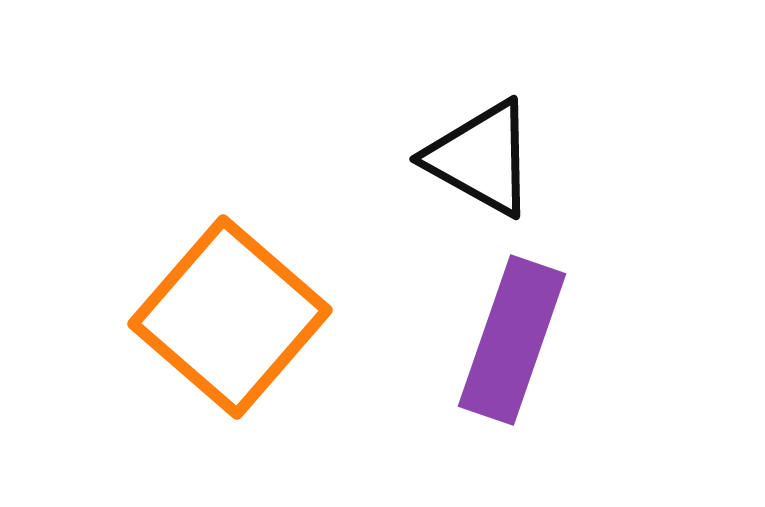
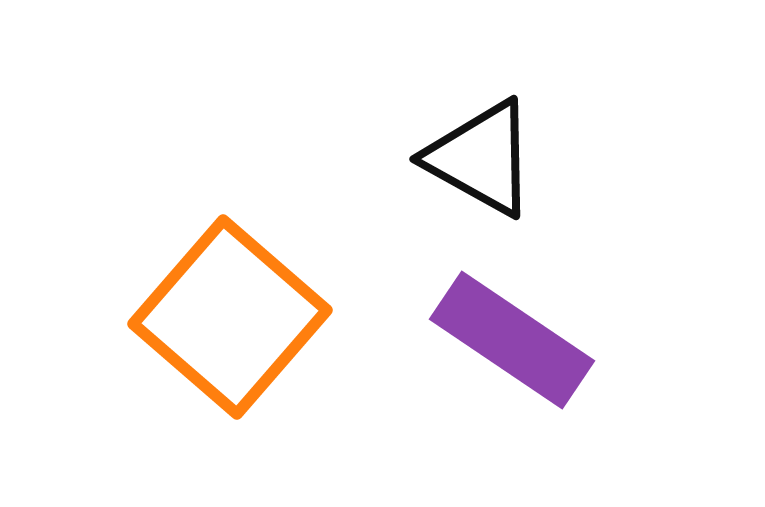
purple rectangle: rotated 75 degrees counterclockwise
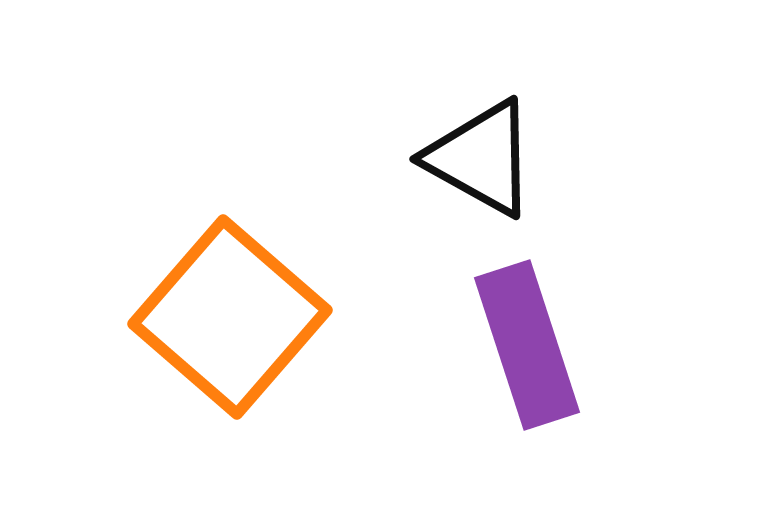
purple rectangle: moved 15 px right, 5 px down; rotated 38 degrees clockwise
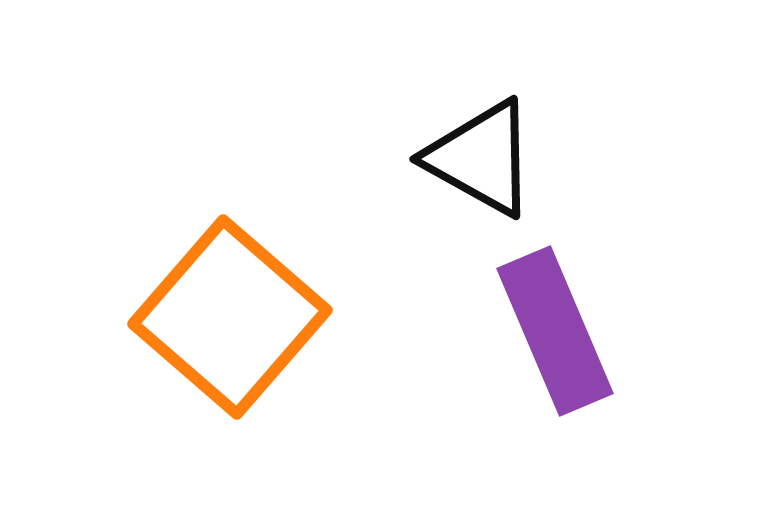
purple rectangle: moved 28 px right, 14 px up; rotated 5 degrees counterclockwise
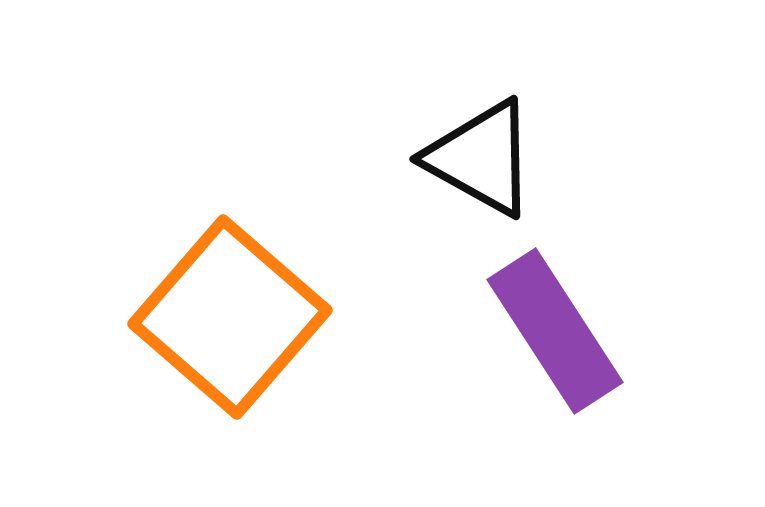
purple rectangle: rotated 10 degrees counterclockwise
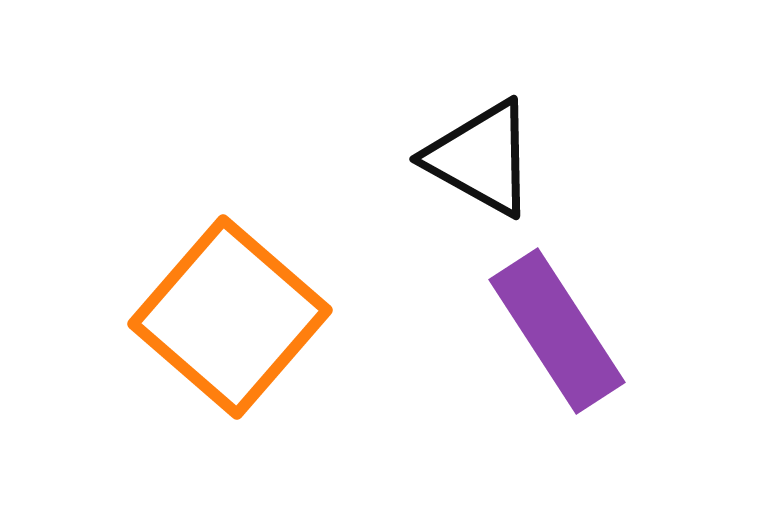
purple rectangle: moved 2 px right
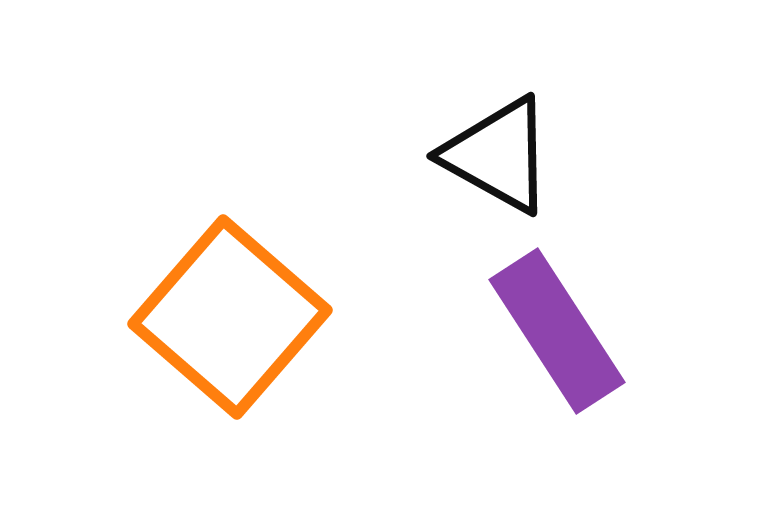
black triangle: moved 17 px right, 3 px up
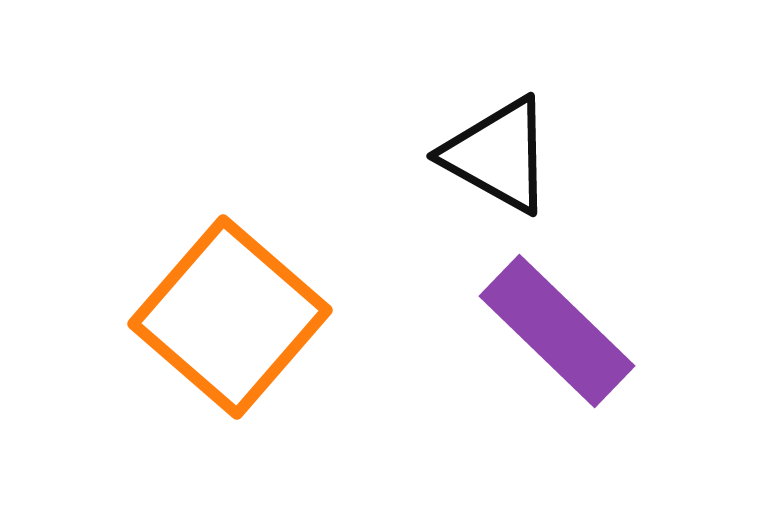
purple rectangle: rotated 13 degrees counterclockwise
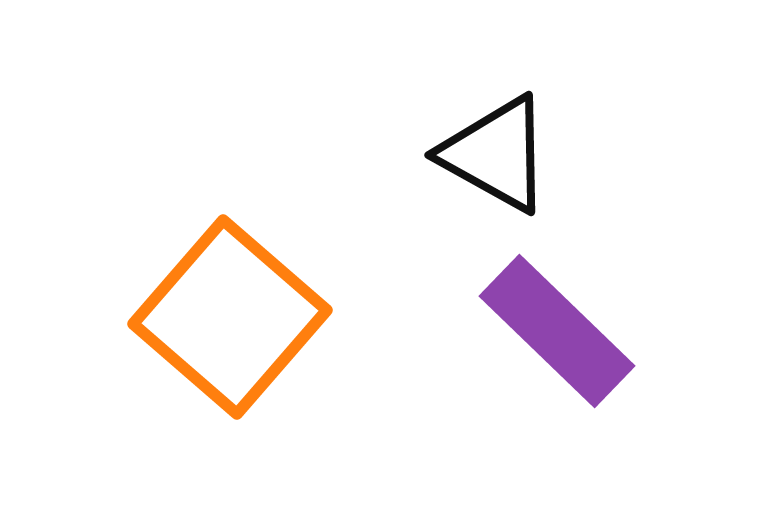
black triangle: moved 2 px left, 1 px up
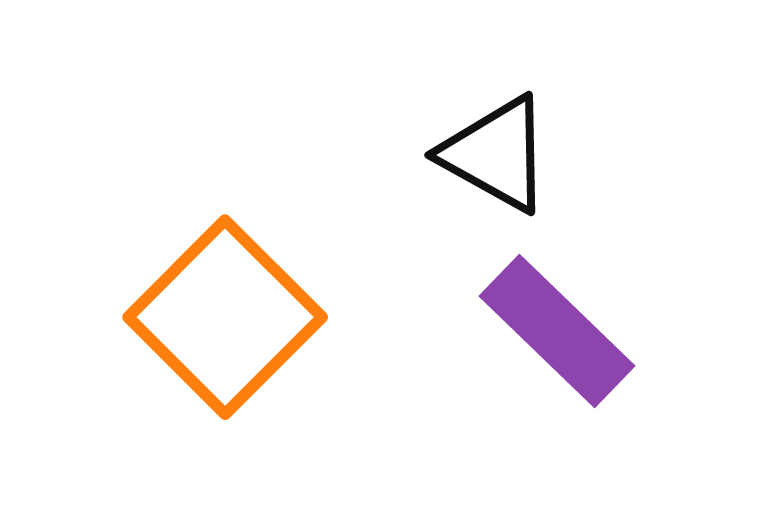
orange square: moved 5 px left; rotated 4 degrees clockwise
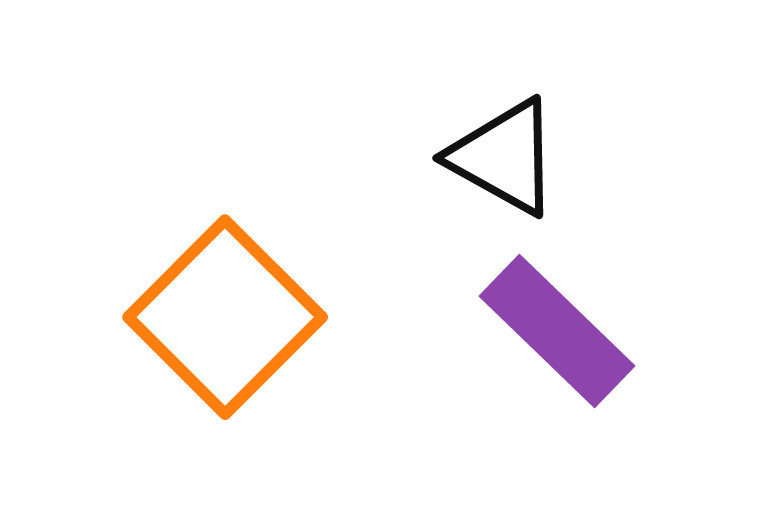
black triangle: moved 8 px right, 3 px down
